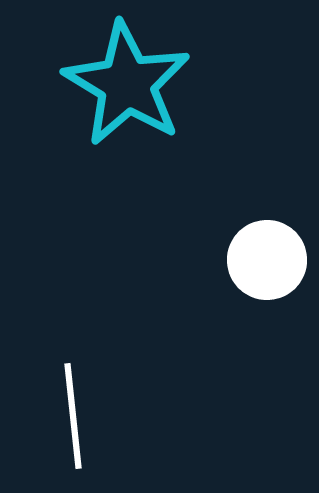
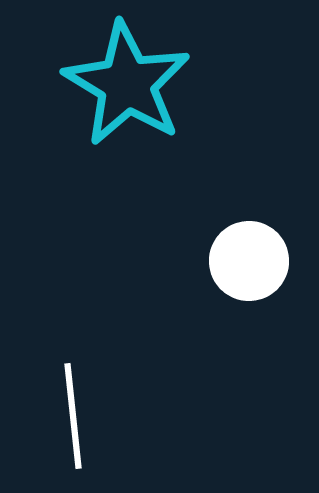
white circle: moved 18 px left, 1 px down
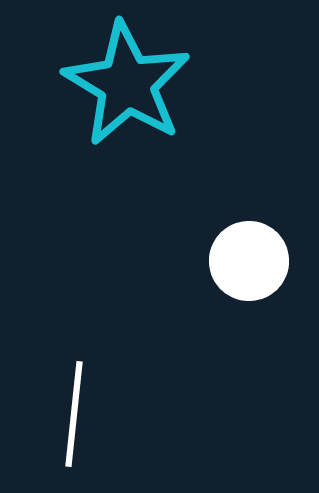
white line: moved 1 px right, 2 px up; rotated 12 degrees clockwise
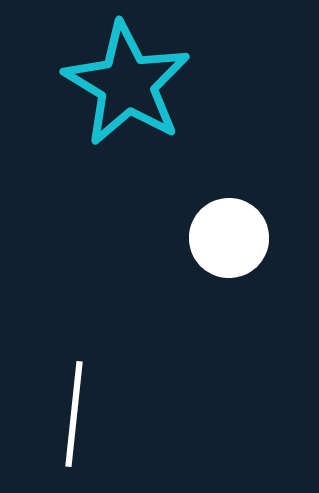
white circle: moved 20 px left, 23 px up
